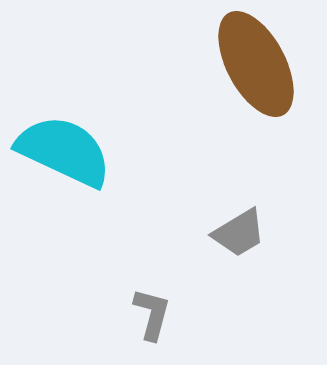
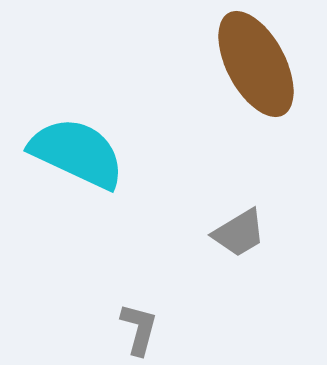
cyan semicircle: moved 13 px right, 2 px down
gray L-shape: moved 13 px left, 15 px down
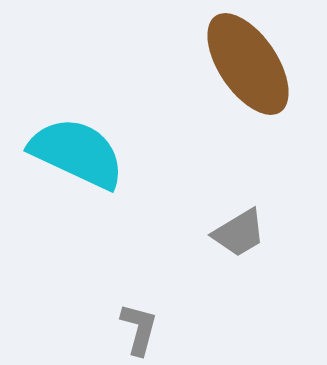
brown ellipse: moved 8 px left; rotated 6 degrees counterclockwise
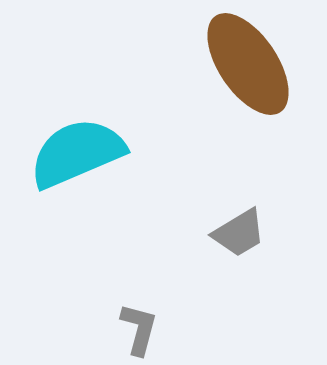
cyan semicircle: rotated 48 degrees counterclockwise
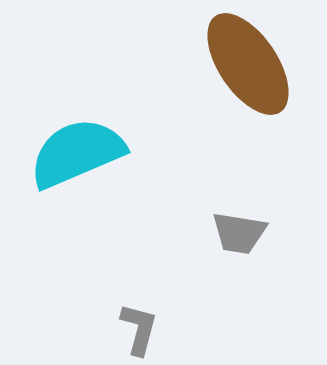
gray trapezoid: rotated 40 degrees clockwise
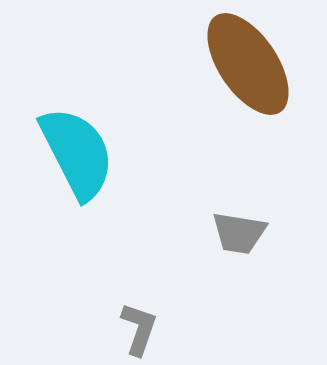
cyan semicircle: rotated 86 degrees clockwise
gray L-shape: rotated 4 degrees clockwise
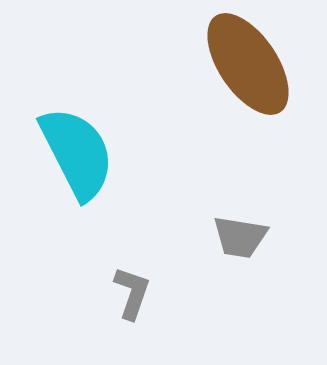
gray trapezoid: moved 1 px right, 4 px down
gray L-shape: moved 7 px left, 36 px up
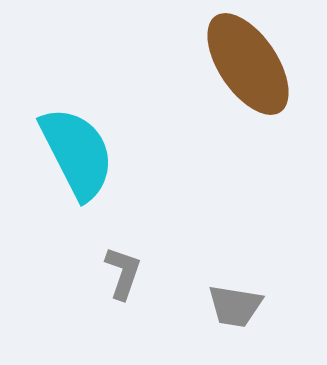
gray trapezoid: moved 5 px left, 69 px down
gray L-shape: moved 9 px left, 20 px up
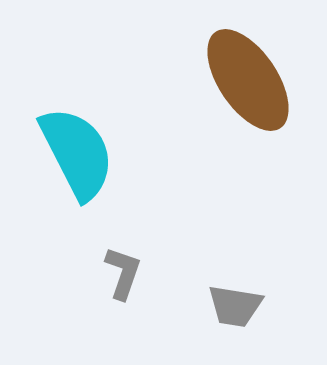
brown ellipse: moved 16 px down
